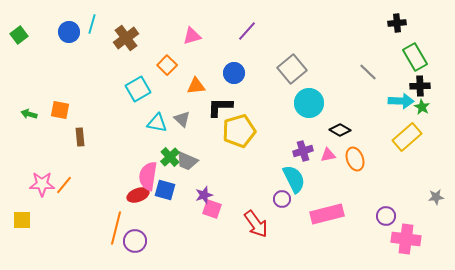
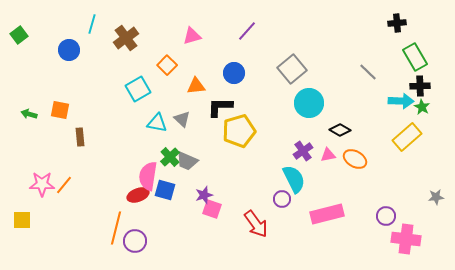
blue circle at (69, 32): moved 18 px down
purple cross at (303, 151): rotated 18 degrees counterclockwise
orange ellipse at (355, 159): rotated 40 degrees counterclockwise
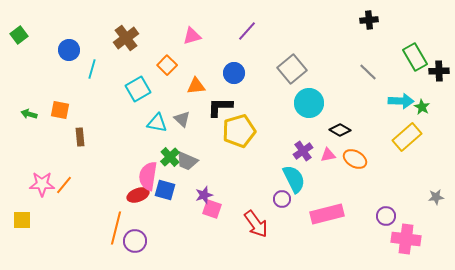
black cross at (397, 23): moved 28 px left, 3 px up
cyan line at (92, 24): moved 45 px down
black cross at (420, 86): moved 19 px right, 15 px up
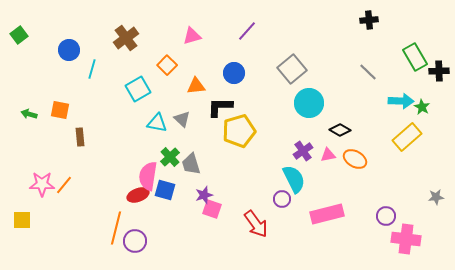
gray trapezoid at (187, 161): moved 4 px right, 3 px down; rotated 50 degrees clockwise
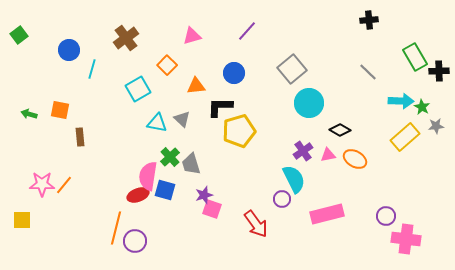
yellow rectangle at (407, 137): moved 2 px left
gray star at (436, 197): moved 71 px up
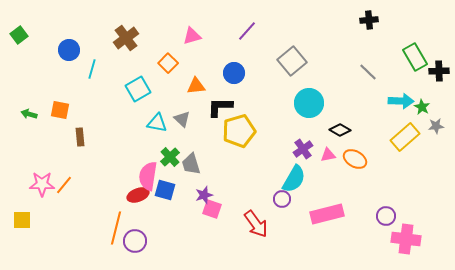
orange square at (167, 65): moved 1 px right, 2 px up
gray square at (292, 69): moved 8 px up
purple cross at (303, 151): moved 2 px up
cyan semicircle at (294, 179): rotated 56 degrees clockwise
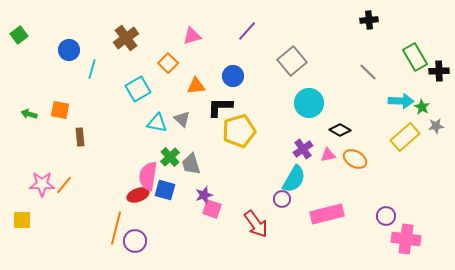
blue circle at (234, 73): moved 1 px left, 3 px down
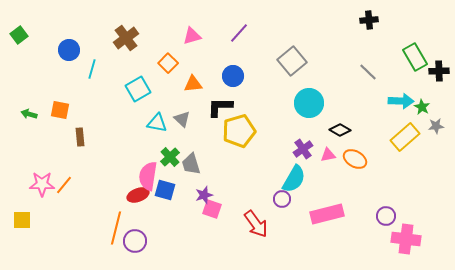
purple line at (247, 31): moved 8 px left, 2 px down
orange triangle at (196, 86): moved 3 px left, 2 px up
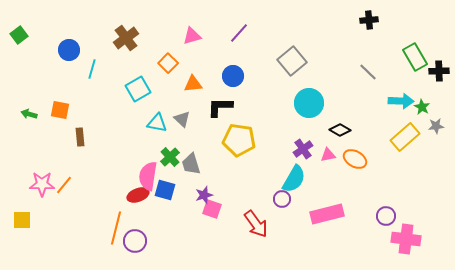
yellow pentagon at (239, 131): moved 9 px down; rotated 24 degrees clockwise
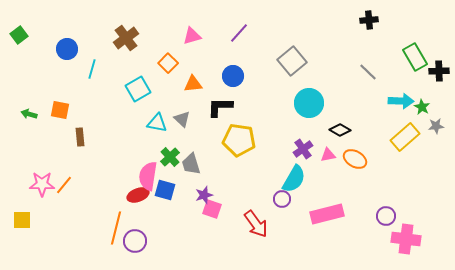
blue circle at (69, 50): moved 2 px left, 1 px up
